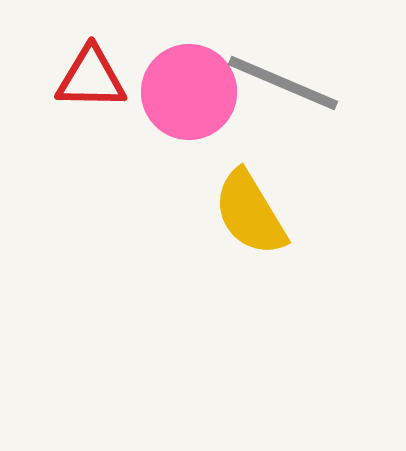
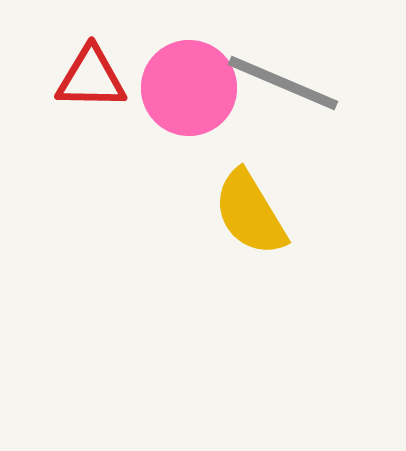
pink circle: moved 4 px up
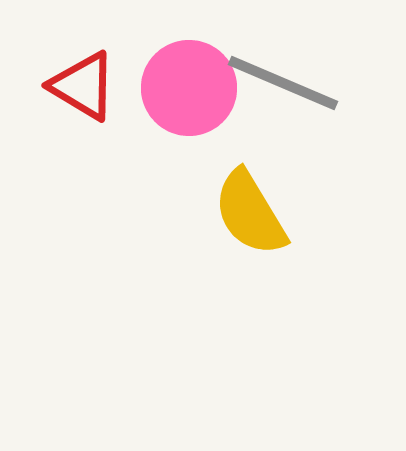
red triangle: moved 8 px left, 8 px down; rotated 30 degrees clockwise
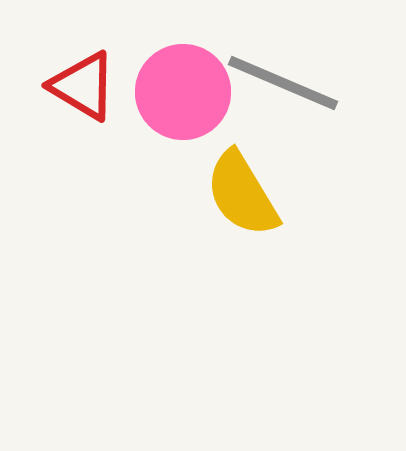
pink circle: moved 6 px left, 4 px down
yellow semicircle: moved 8 px left, 19 px up
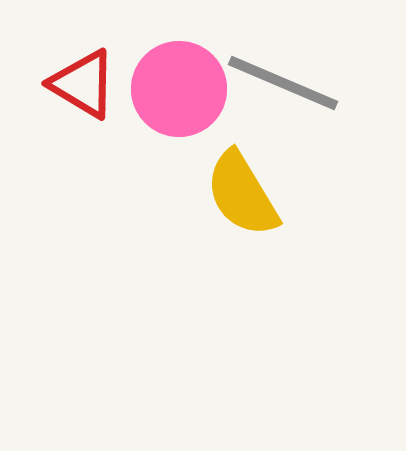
red triangle: moved 2 px up
pink circle: moved 4 px left, 3 px up
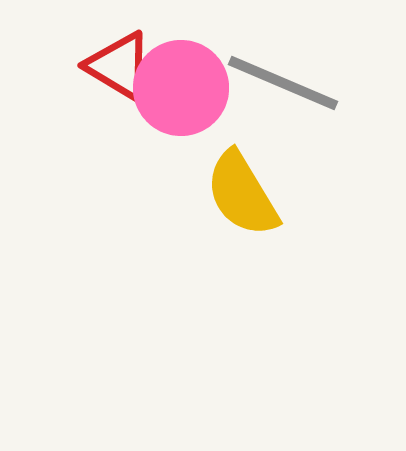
red triangle: moved 36 px right, 18 px up
pink circle: moved 2 px right, 1 px up
